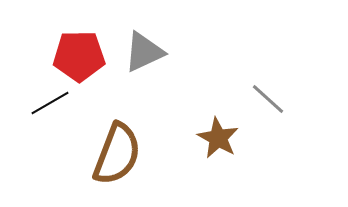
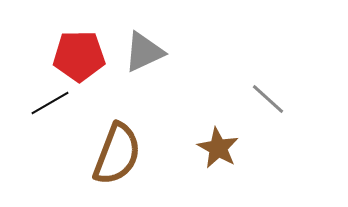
brown star: moved 10 px down
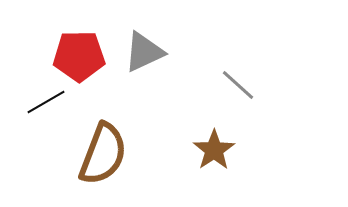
gray line: moved 30 px left, 14 px up
black line: moved 4 px left, 1 px up
brown star: moved 4 px left, 2 px down; rotated 9 degrees clockwise
brown semicircle: moved 14 px left
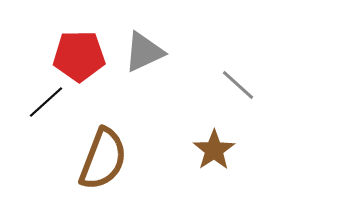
black line: rotated 12 degrees counterclockwise
brown semicircle: moved 5 px down
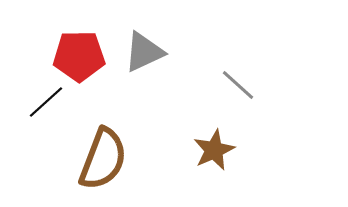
brown star: rotated 9 degrees clockwise
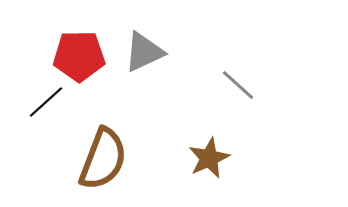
brown star: moved 5 px left, 8 px down
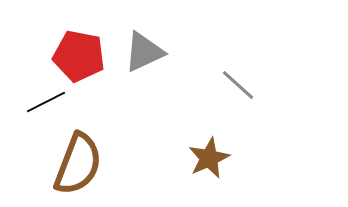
red pentagon: rotated 12 degrees clockwise
black line: rotated 15 degrees clockwise
brown semicircle: moved 25 px left, 5 px down
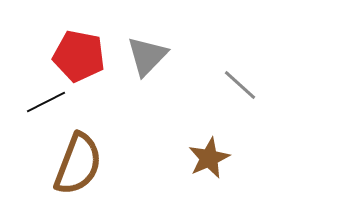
gray triangle: moved 3 px right, 4 px down; rotated 21 degrees counterclockwise
gray line: moved 2 px right
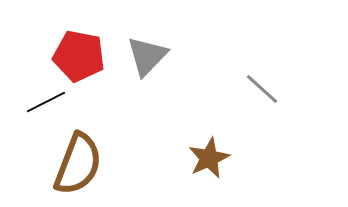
gray line: moved 22 px right, 4 px down
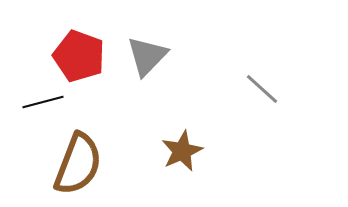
red pentagon: rotated 9 degrees clockwise
black line: moved 3 px left; rotated 12 degrees clockwise
brown star: moved 27 px left, 7 px up
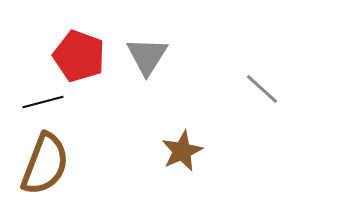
gray triangle: rotated 12 degrees counterclockwise
brown semicircle: moved 33 px left
